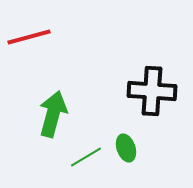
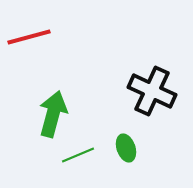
black cross: rotated 21 degrees clockwise
green line: moved 8 px left, 2 px up; rotated 8 degrees clockwise
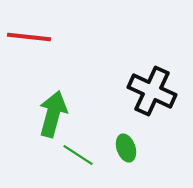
red line: rotated 21 degrees clockwise
green line: rotated 56 degrees clockwise
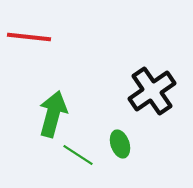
black cross: rotated 30 degrees clockwise
green ellipse: moved 6 px left, 4 px up
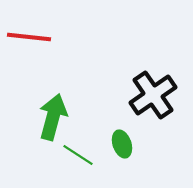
black cross: moved 1 px right, 4 px down
green arrow: moved 3 px down
green ellipse: moved 2 px right
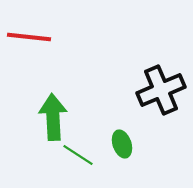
black cross: moved 8 px right, 5 px up; rotated 12 degrees clockwise
green arrow: rotated 18 degrees counterclockwise
